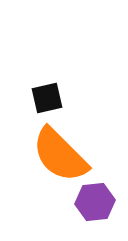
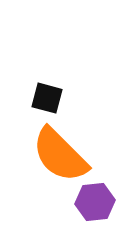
black square: rotated 28 degrees clockwise
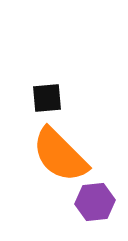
black square: rotated 20 degrees counterclockwise
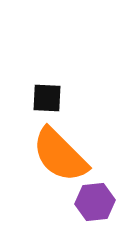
black square: rotated 8 degrees clockwise
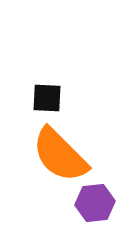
purple hexagon: moved 1 px down
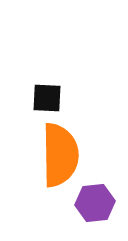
orange semicircle: rotated 136 degrees counterclockwise
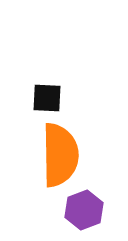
purple hexagon: moved 11 px left, 7 px down; rotated 15 degrees counterclockwise
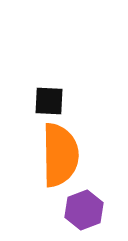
black square: moved 2 px right, 3 px down
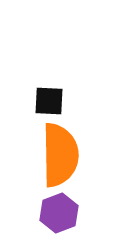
purple hexagon: moved 25 px left, 3 px down
